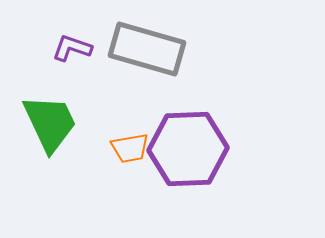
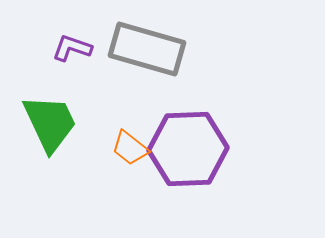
orange trapezoid: rotated 48 degrees clockwise
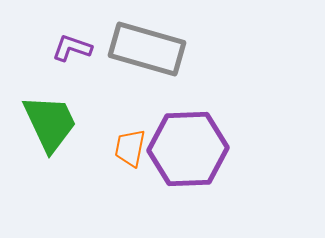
orange trapezoid: rotated 63 degrees clockwise
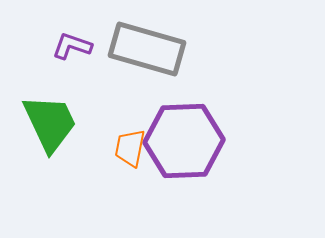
purple L-shape: moved 2 px up
purple hexagon: moved 4 px left, 8 px up
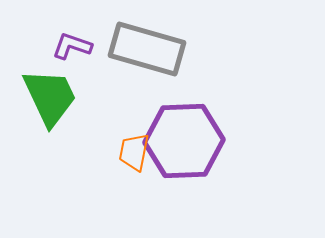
green trapezoid: moved 26 px up
orange trapezoid: moved 4 px right, 4 px down
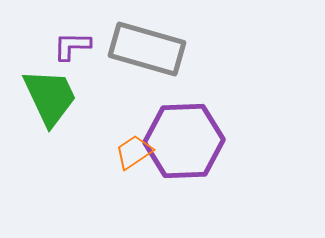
purple L-shape: rotated 18 degrees counterclockwise
orange trapezoid: rotated 45 degrees clockwise
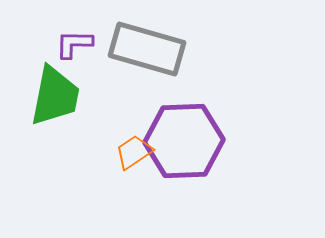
purple L-shape: moved 2 px right, 2 px up
green trapezoid: moved 5 px right, 1 px up; rotated 36 degrees clockwise
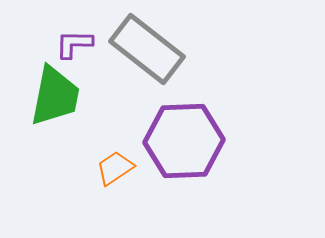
gray rectangle: rotated 22 degrees clockwise
orange trapezoid: moved 19 px left, 16 px down
